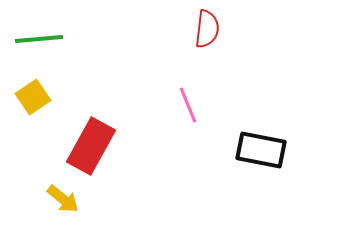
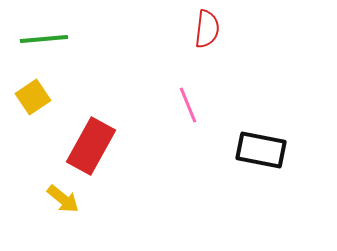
green line: moved 5 px right
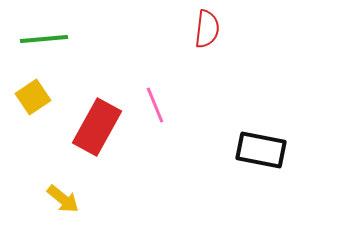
pink line: moved 33 px left
red rectangle: moved 6 px right, 19 px up
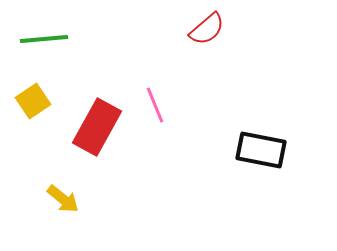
red semicircle: rotated 42 degrees clockwise
yellow square: moved 4 px down
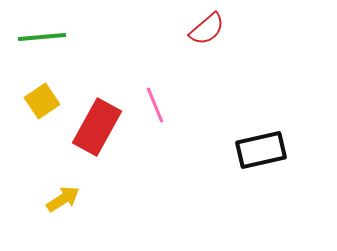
green line: moved 2 px left, 2 px up
yellow square: moved 9 px right
black rectangle: rotated 24 degrees counterclockwise
yellow arrow: rotated 72 degrees counterclockwise
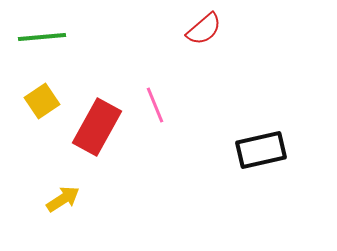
red semicircle: moved 3 px left
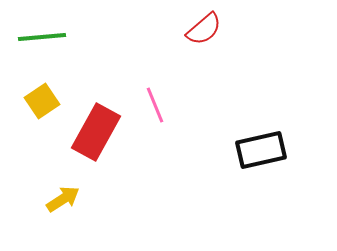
red rectangle: moved 1 px left, 5 px down
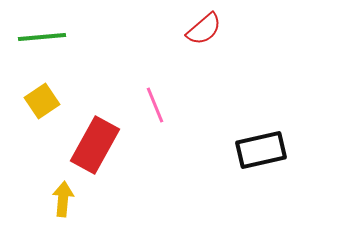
red rectangle: moved 1 px left, 13 px down
yellow arrow: rotated 52 degrees counterclockwise
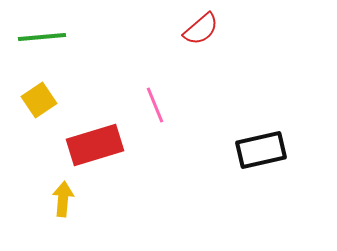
red semicircle: moved 3 px left
yellow square: moved 3 px left, 1 px up
red rectangle: rotated 44 degrees clockwise
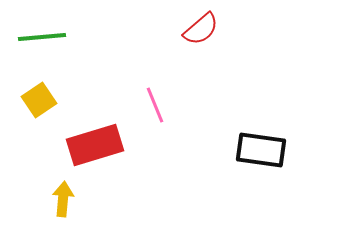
black rectangle: rotated 21 degrees clockwise
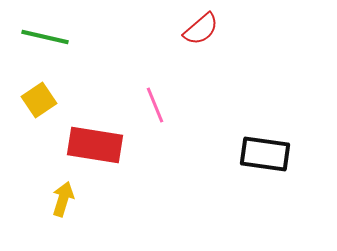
green line: moved 3 px right; rotated 18 degrees clockwise
red rectangle: rotated 26 degrees clockwise
black rectangle: moved 4 px right, 4 px down
yellow arrow: rotated 12 degrees clockwise
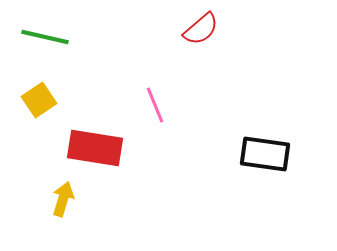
red rectangle: moved 3 px down
